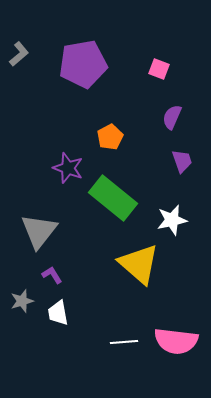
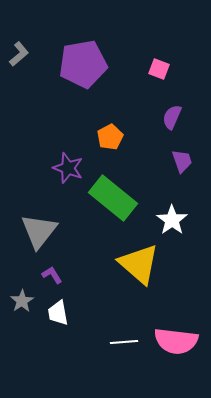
white star: rotated 24 degrees counterclockwise
gray star: rotated 15 degrees counterclockwise
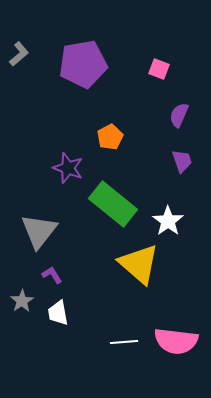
purple semicircle: moved 7 px right, 2 px up
green rectangle: moved 6 px down
white star: moved 4 px left, 1 px down
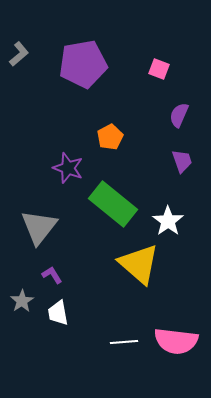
gray triangle: moved 4 px up
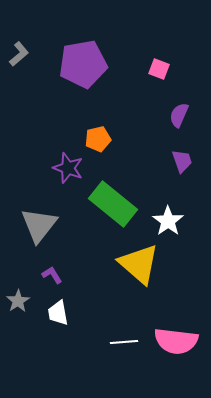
orange pentagon: moved 12 px left, 2 px down; rotated 15 degrees clockwise
gray triangle: moved 2 px up
gray star: moved 4 px left
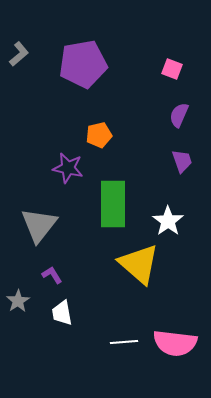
pink square: moved 13 px right
orange pentagon: moved 1 px right, 4 px up
purple star: rotated 8 degrees counterclockwise
green rectangle: rotated 51 degrees clockwise
white trapezoid: moved 4 px right
pink semicircle: moved 1 px left, 2 px down
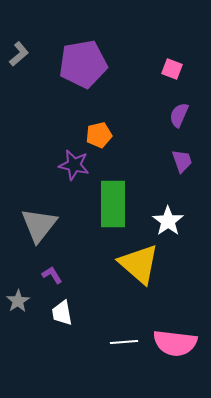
purple star: moved 6 px right, 3 px up
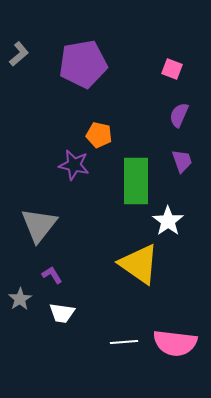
orange pentagon: rotated 25 degrees clockwise
green rectangle: moved 23 px right, 23 px up
yellow triangle: rotated 6 degrees counterclockwise
gray star: moved 2 px right, 2 px up
white trapezoid: rotated 72 degrees counterclockwise
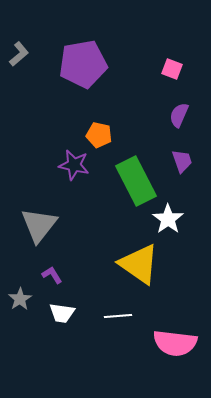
green rectangle: rotated 27 degrees counterclockwise
white star: moved 2 px up
white line: moved 6 px left, 26 px up
